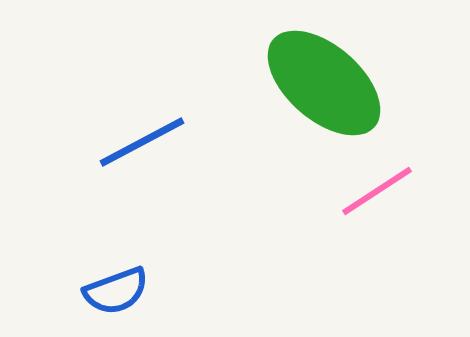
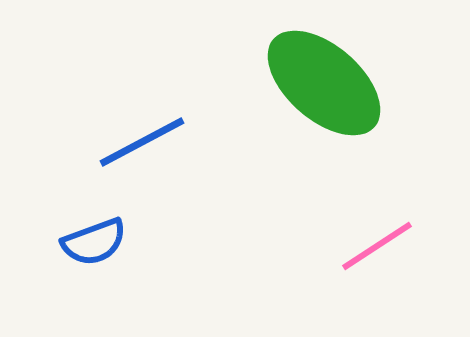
pink line: moved 55 px down
blue semicircle: moved 22 px left, 49 px up
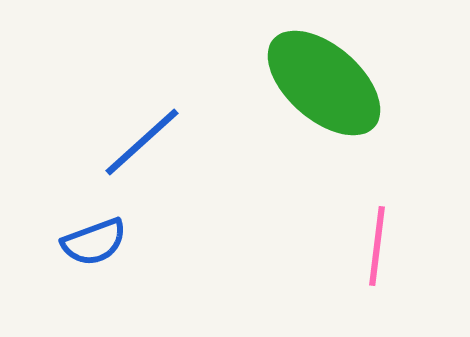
blue line: rotated 14 degrees counterclockwise
pink line: rotated 50 degrees counterclockwise
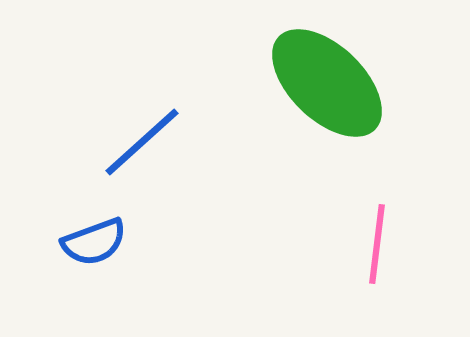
green ellipse: moved 3 px right; rotated 3 degrees clockwise
pink line: moved 2 px up
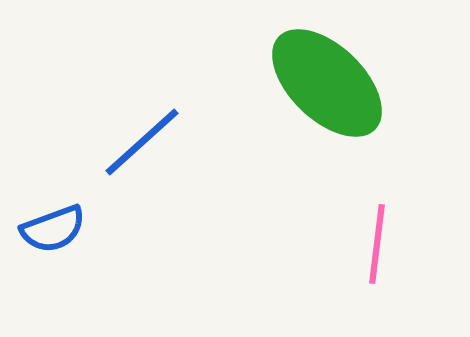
blue semicircle: moved 41 px left, 13 px up
